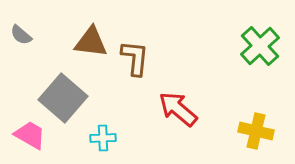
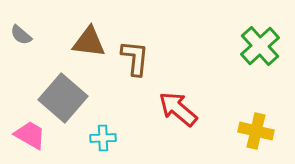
brown triangle: moved 2 px left
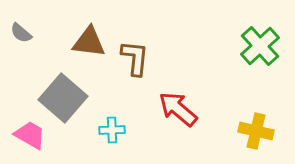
gray semicircle: moved 2 px up
cyan cross: moved 9 px right, 8 px up
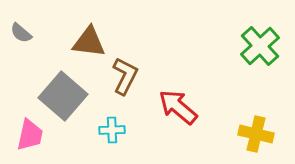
brown L-shape: moved 10 px left, 18 px down; rotated 21 degrees clockwise
gray square: moved 2 px up
red arrow: moved 2 px up
yellow cross: moved 3 px down
pink trapezoid: rotated 72 degrees clockwise
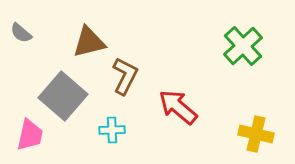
brown triangle: rotated 21 degrees counterclockwise
green cross: moved 17 px left
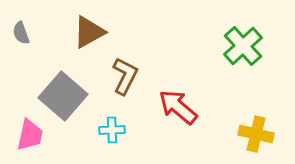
gray semicircle: rotated 30 degrees clockwise
brown triangle: moved 10 px up; rotated 15 degrees counterclockwise
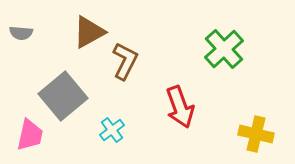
gray semicircle: rotated 65 degrees counterclockwise
green cross: moved 19 px left, 3 px down
brown L-shape: moved 15 px up
gray square: rotated 9 degrees clockwise
red arrow: moved 2 px right; rotated 150 degrees counterclockwise
cyan cross: rotated 35 degrees counterclockwise
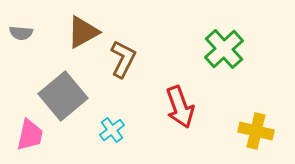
brown triangle: moved 6 px left
brown L-shape: moved 2 px left, 2 px up
yellow cross: moved 3 px up
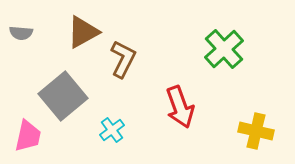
pink trapezoid: moved 2 px left, 1 px down
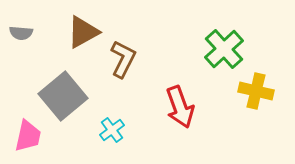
yellow cross: moved 40 px up
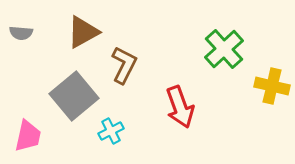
brown L-shape: moved 1 px right, 6 px down
yellow cross: moved 16 px right, 5 px up
gray square: moved 11 px right
cyan cross: moved 1 px left, 1 px down; rotated 10 degrees clockwise
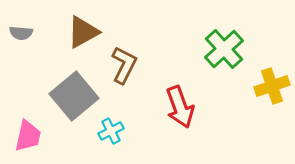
yellow cross: rotated 32 degrees counterclockwise
